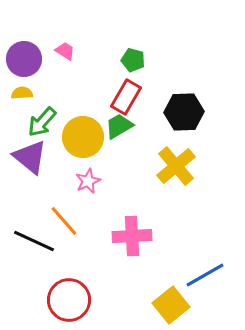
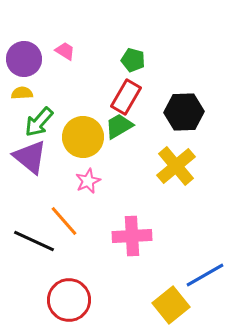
green arrow: moved 3 px left
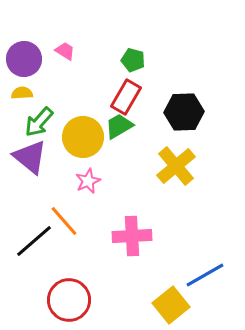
black line: rotated 66 degrees counterclockwise
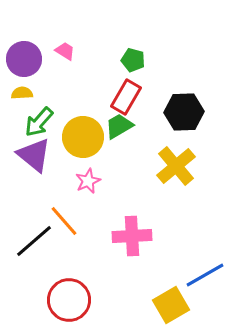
purple triangle: moved 4 px right, 2 px up
yellow square: rotated 9 degrees clockwise
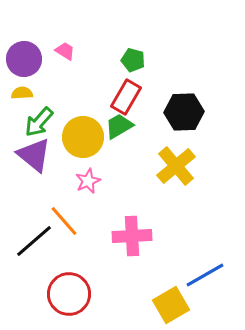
red circle: moved 6 px up
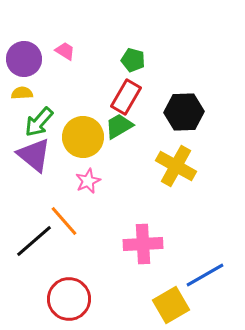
yellow cross: rotated 21 degrees counterclockwise
pink cross: moved 11 px right, 8 px down
red circle: moved 5 px down
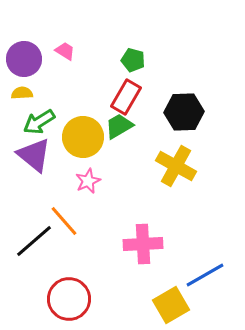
green arrow: rotated 16 degrees clockwise
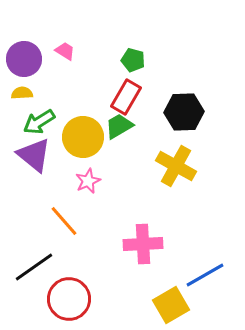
black line: moved 26 px down; rotated 6 degrees clockwise
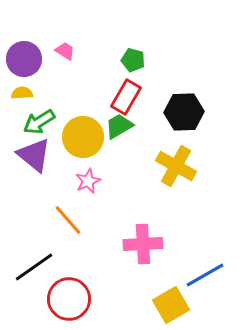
orange line: moved 4 px right, 1 px up
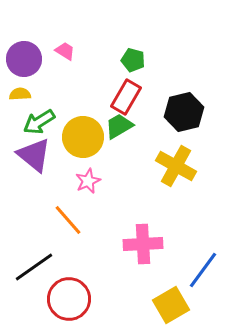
yellow semicircle: moved 2 px left, 1 px down
black hexagon: rotated 12 degrees counterclockwise
blue line: moved 2 px left, 5 px up; rotated 24 degrees counterclockwise
